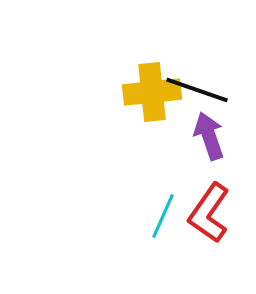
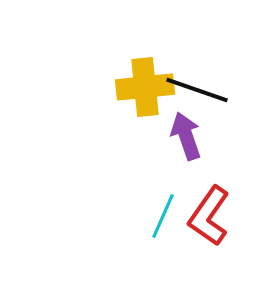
yellow cross: moved 7 px left, 5 px up
purple arrow: moved 23 px left
red L-shape: moved 3 px down
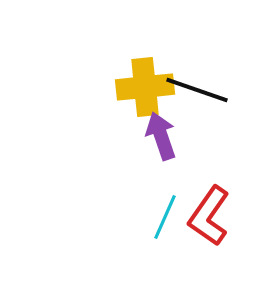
purple arrow: moved 25 px left
cyan line: moved 2 px right, 1 px down
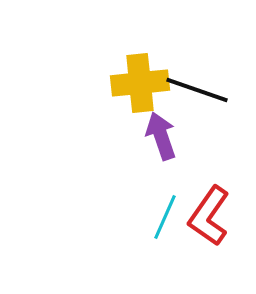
yellow cross: moved 5 px left, 4 px up
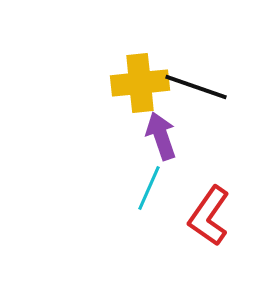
black line: moved 1 px left, 3 px up
cyan line: moved 16 px left, 29 px up
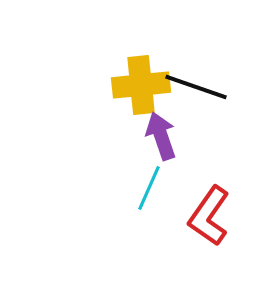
yellow cross: moved 1 px right, 2 px down
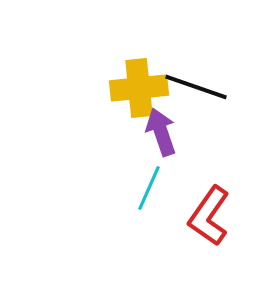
yellow cross: moved 2 px left, 3 px down
purple arrow: moved 4 px up
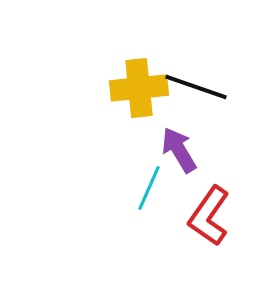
purple arrow: moved 18 px right, 18 px down; rotated 12 degrees counterclockwise
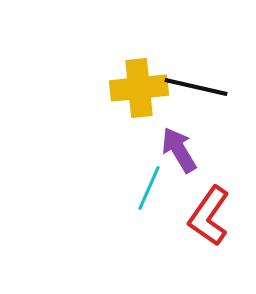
black line: rotated 6 degrees counterclockwise
